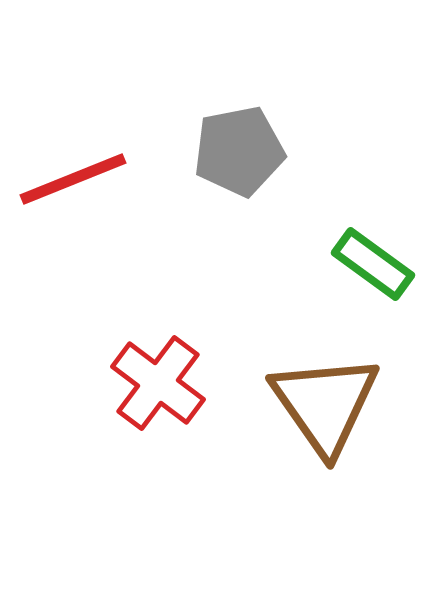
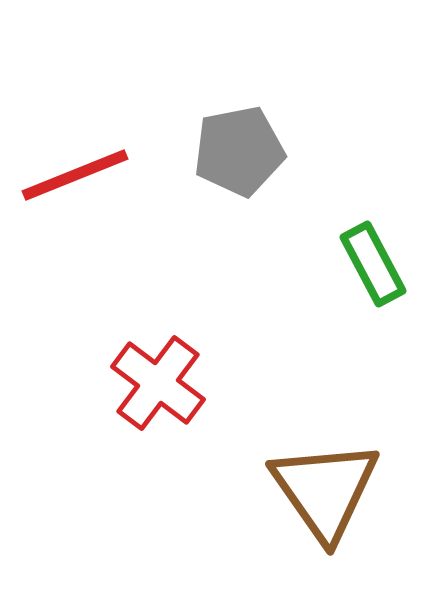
red line: moved 2 px right, 4 px up
green rectangle: rotated 26 degrees clockwise
brown triangle: moved 86 px down
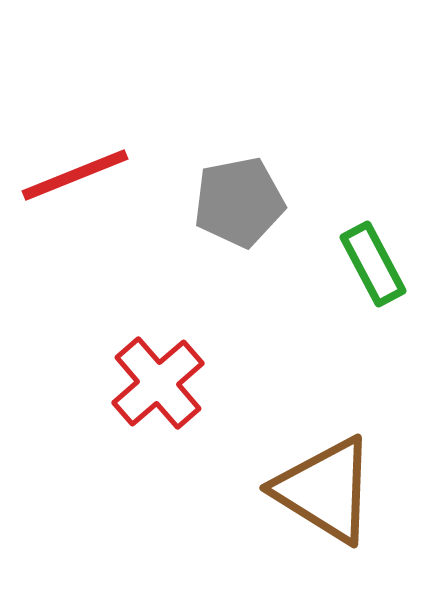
gray pentagon: moved 51 px down
red cross: rotated 12 degrees clockwise
brown triangle: rotated 23 degrees counterclockwise
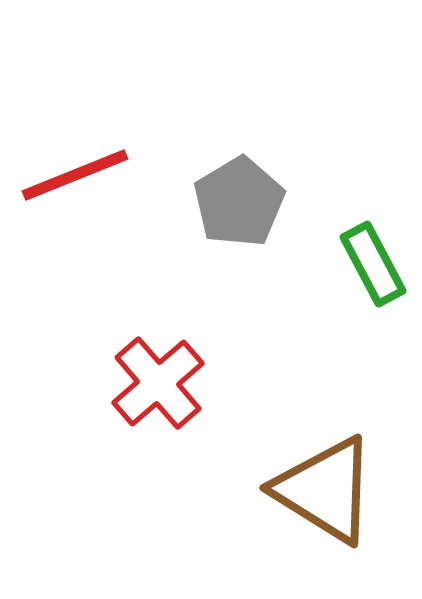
gray pentagon: rotated 20 degrees counterclockwise
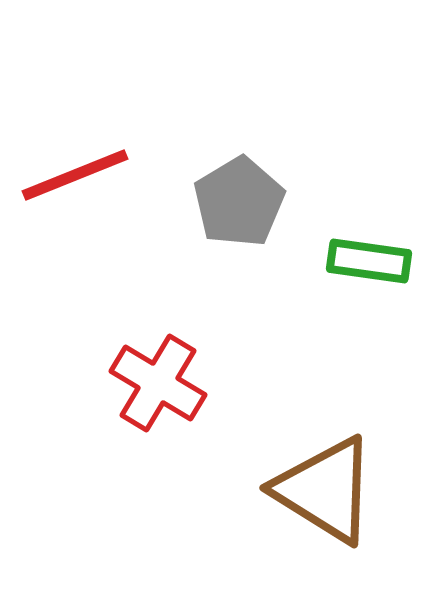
green rectangle: moved 4 px left, 3 px up; rotated 54 degrees counterclockwise
red cross: rotated 18 degrees counterclockwise
